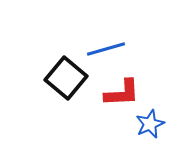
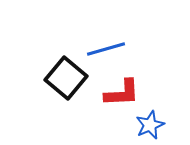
blue star: moved 1 px down
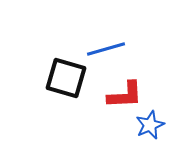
black square: rotated 24 degrees counterclockwise
red L-shape: moved 3 px right, 2 px down
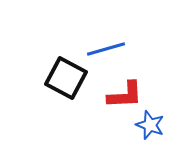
black square: rotated 12 degrees clockwise
blue star: rotated 28 degrees counterclockwise
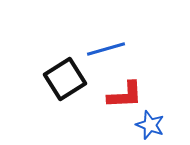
black square: moved 1 px left, 1 px down; rotated 30 degrees clockwise
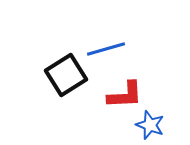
black square: moved 1 px right, 4 px up
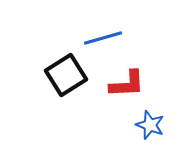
blue line: moved 3 px left, 11 px up
red L-shape: moved 2 px right, 11 px up
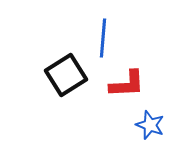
blue line: rotated 69 degrees counterclockwise
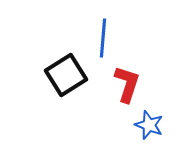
red L-shape: rotated 69 degrees counterclockwise
blue star: moved 1 px left
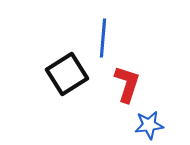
black square: moved 1 px right, 1 px up
blue star: rotated 28 degrees counterclockwise
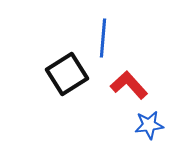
red L-shape: moved 2 px right, 1 px down; rotated 60 degrees counterclockwise
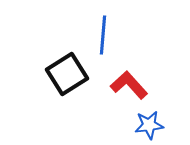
blue line: moved 3 px up
